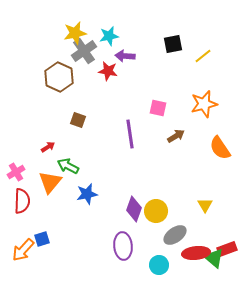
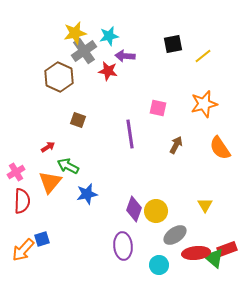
brown arrow: moved 9 px down; rotated 30 degrees counterclockwise
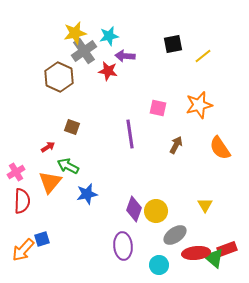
orange star: moved 5 px left, 1 px down
brown square: moved 6 px left, 7 px down
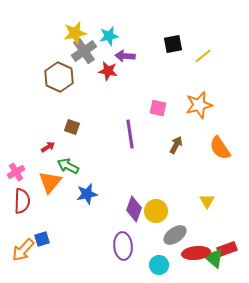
yellow triangle: moved 2 px right, 4 px up
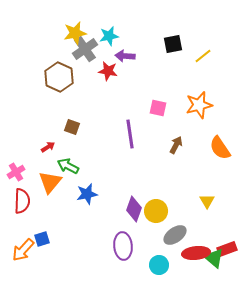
gray cross: moved 1 px right, 2 px up
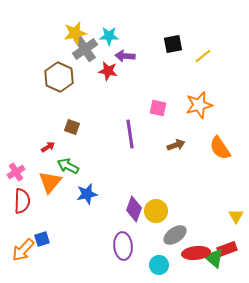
cyan star: rotated 12 degrees clockwise
brown arrow: rotated 42 degrees clockwise
yellow triangle: moved 29 px right, 15 px down
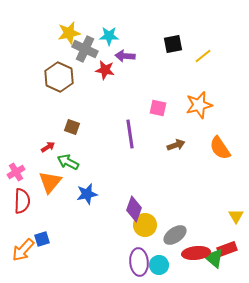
yellow star: moved 6 px left
gray cross: rotated 30 degrees counterclockwise
red star: moved 3 px left, 1 px up
green arrow: moved 4 px up
yellow circle: moved 11 px left, 14 px down
purple ellipse: moved 16 px right, 16 px down
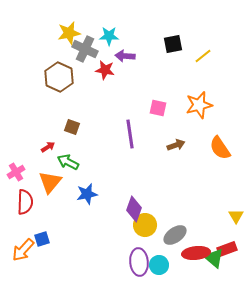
red semicircle: moved 3 px right, 1 px down
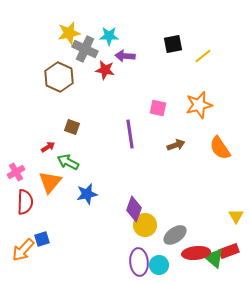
red rectangle: moved 2 px right, 2 px down
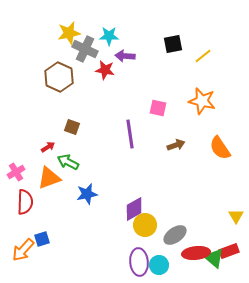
orange star: moved 3 px right, 4 px up; rotated 28 degrees clockwise
orange triangle: moved 1 px left, 4 px up; rotated 30 degrees clockwise
purple diamond: rotated 40 degrees clockwise
